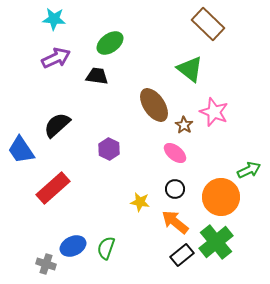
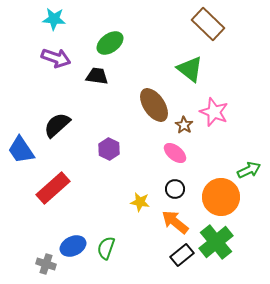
purple arrow: rotated 44 degrees clockwise
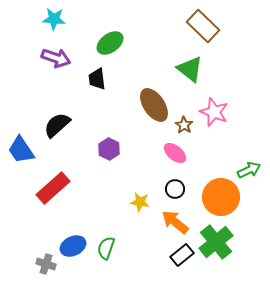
brown rectangle: moved 5 px left, 2 px down
black trapezoid: moved 3 px down; rotated 105 degrees counterclockwise
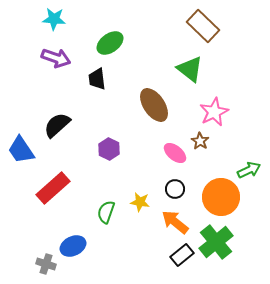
pink star: rotated 24 degrees clockwise
brown star: moved 16 px right, 16 px down
green semicircle: moved 36 px up
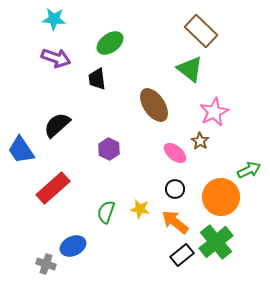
brown rectangle: moved 2 px left, 5 px down
yellow star: moved 7 px down
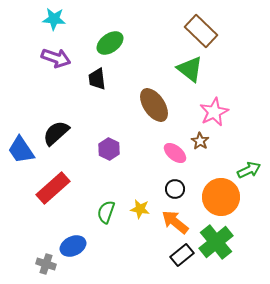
black semicircle: moved 1 px left, 8 px down
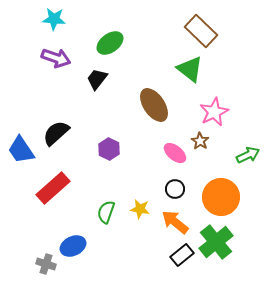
black trapezoid: rotated 45 degrees clockwise
green arrow: moved 1 px left, 15 px up
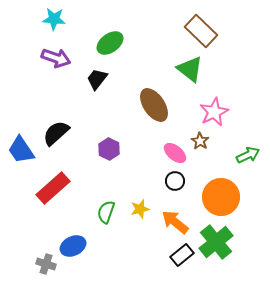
black circle: moved 8 px up
yellow star: rotated 24 degrees counterclockwise
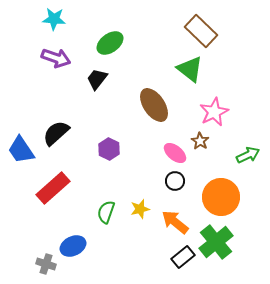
black rectangle: moved 1 px right, 2 px down
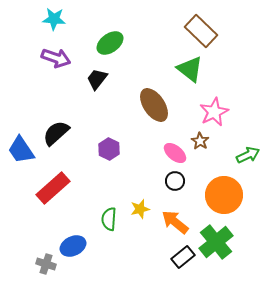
orange circle: moved 3 px right, 2 px up
green semicircle: moved 3 px right, 7 px down; rotated 15 degrees counterclockwise
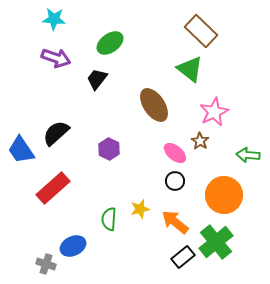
green arrow: rotated 150 degrees counterclockwise
